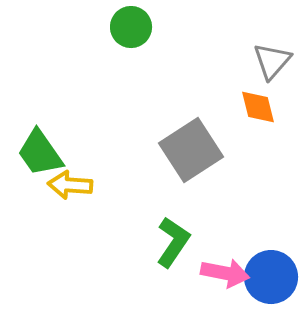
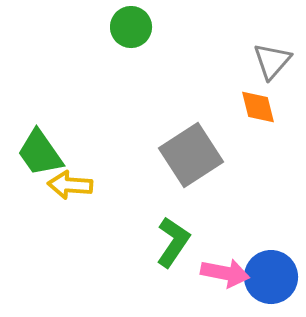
gray square: moved 5 px down
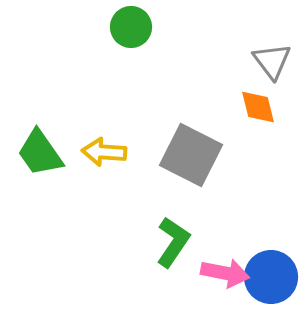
gray triangle: rotated 18 degrees counterclockwise
gray square: rotated 30 degrees counterclockwise
yellow arrow: moved 34 px right, 33 px up
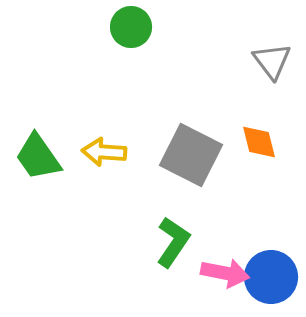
orange diamond: moved 1 px right, 35 px down
green trapezoid: moved 2 px left, 4 px down
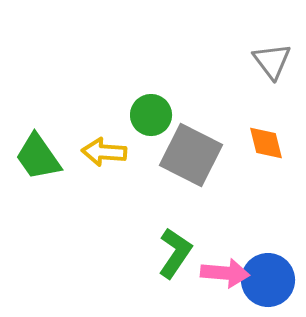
green circle: moved 20 px right, 88 px down
orange diamond: moved 7 px right, 1 px down
green L-shape: moved 2 px right, 11 px down
pink arrow: rotated 6 degrees counterclockwise
blue circle: moved 3 px left, 3 px down
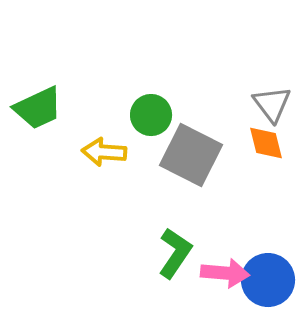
gray triangle: moved 43 px down
green trapezoid: moved 49 px up; rotated 80 degrees counterclockwise
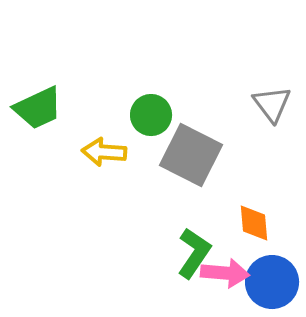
orange diamond: moved 12 px left, 80 px down; rotated 9 degrees clockwise
green L-shape: moved 19 px right
blue circle: moved 4 px right, 2 px down
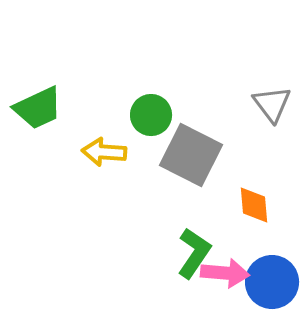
orange diamond: moved 18 px up
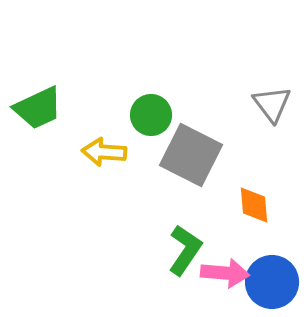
green L-shape: moved 9 px left, 3 px up
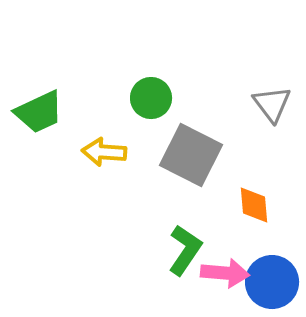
green trapezoid: moved 1 px right, 4 px down
green circle: moved 17 px up
